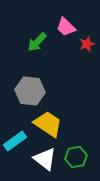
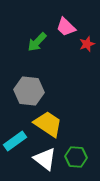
gray hexagon: moved 1 px left
green hexagon: rotated 15 degrees clockwise
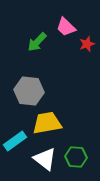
yellow trapezoid: moved 1 px left, 1 px up; rotated 44 degrees counterclockwise
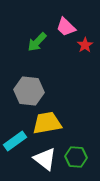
red star: moved 2 px left, 1 px down; rotated 14 degrees counterclockwise
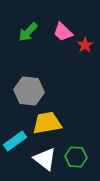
pink trapezoid: moved 3 px left, 5 px down
green arrow: moved 9 px left, 10 px up
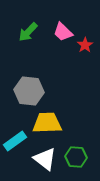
yellow trapezoid: rotated 8 degrees clockwise
